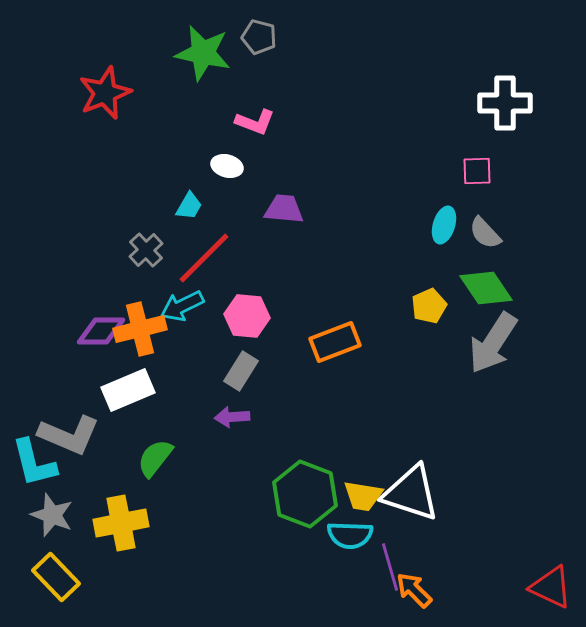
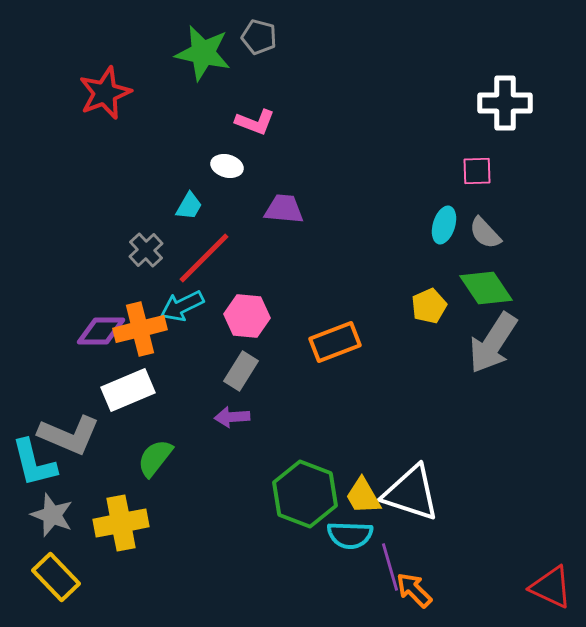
yellow trapezoid: rotated 51 degrees clockwise
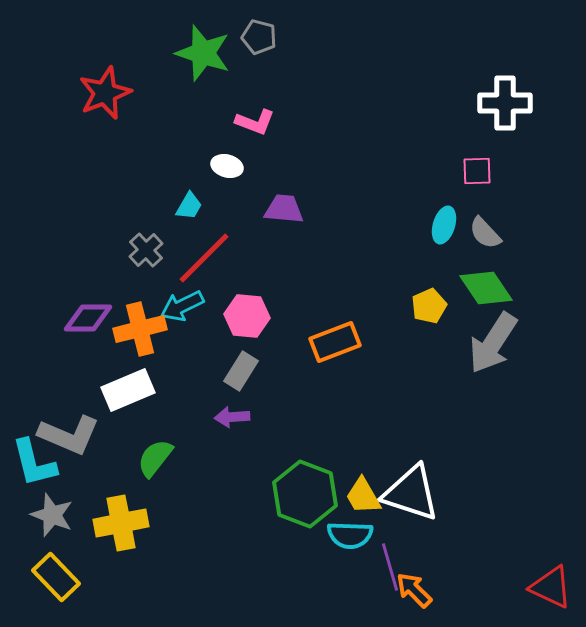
green star: rotated 6 degrees clockwise
purple diamond: moved 13 px left, 13 px up
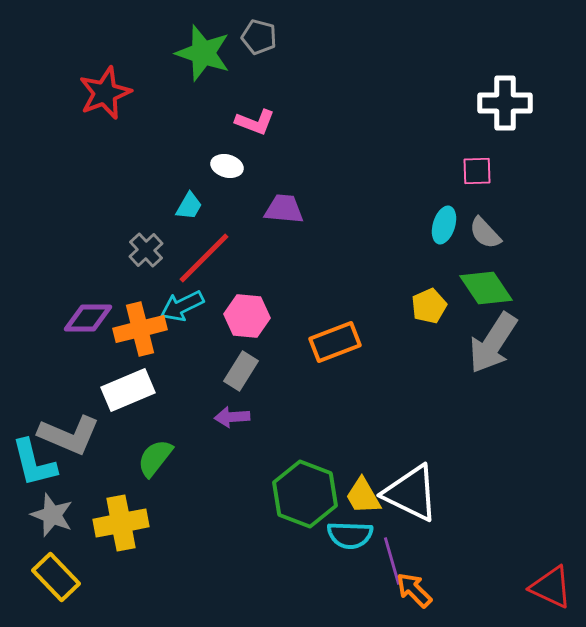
white triangle: rotated 8 degrees clockwise
purple line: moved 2 px right, 6 px up
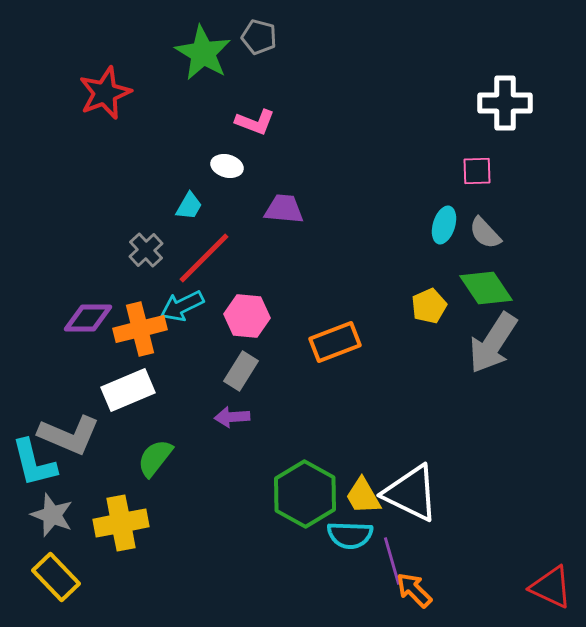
green star: rotated 12 degrees clockwise
green hexagon: rotated 8 degrees clockwise
